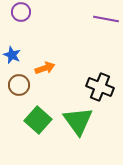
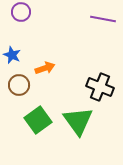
purple line: moved 3 px left
green square: rotated 12 degrees clockwise
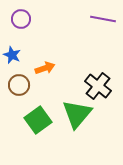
purple circle: moved 7 px down
black cross: moved 2 px left, 1 px up; rotated 16 degrees clockwise
green triangle: moved 1 px left, 7 px up; rotated 16 degrees clockwise
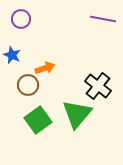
brown circle: moved 9 px right
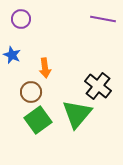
orange arrow: rotated 102 degrees clockwise
brown circle: moved 3 px right, 7 px down
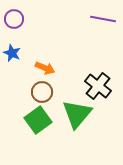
purple circle: moved 7 px left
blue star: moved 2 px up
orange arrow: rotated 60 degrees counterclockwise
brown circle: moved 11 px right
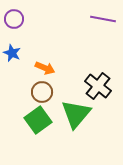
green triangle: moved 1 px left
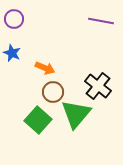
purple line: moved 2 px left, 2 px down
brown circle: moved 11 px right
green square: rotated 12 degrees counterclockwise
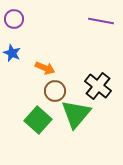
brown circle: moved 2 px right, 1 px up
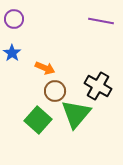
blue star: rotated 12 degrees clockwise
black cross: rotated 8 degrees counterclockwise
